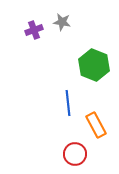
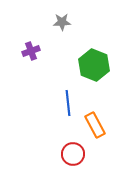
gray star: rotated 12 degrees counterclockwise
purple cross: moved 3 px left, 21 px down
orange rectangle: moved 1 px left
red circle: moved 2 px left
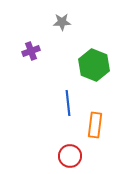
orange rectangle: rotated 35 degrees clockwise
red circle: moved 3 px left, 2 px down
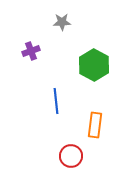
green hexagon: rotated 8 degrees clockwise
blue line: moved 12 px left, 2 px up
red circle: moved 1 px right
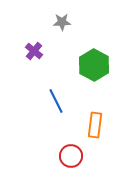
purple cross: moved 3 px right; rotated 30 degrees counterclockwise
blue line: rotated 20 degrees counterclockwise
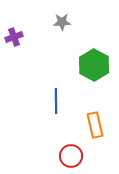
purple cross: moved 20 px left, 14 px up; rotated 30 degrees clockwise
blue line: rotated 25 degrees clockwise
orange rectangle: rotated 20 degrees counterclockwise
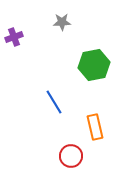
green hexagon: rotated 20 degrees clockwise
blue line: moved 2 px left, 1 px down; rotated 30 degrees counterclockwise
orange rectangle: moved 2 px down
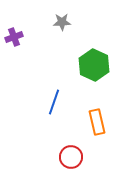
green hexagon: rotated 24 degrees counterclockwise
blue line: rotated 50 degrees clockwise
orange rectangle: moved 2 px right, 5 px up
red circle: moved 1 px down
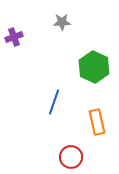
green hexagon: moved 2 px down
